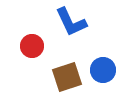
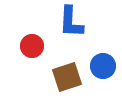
blue L-shape: rotated 28 degrees clockwise
blue circle: moved 4 px up
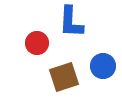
red circle: moved 5 px right, 3 px up
brown square: moved 3 px left
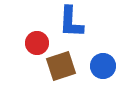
brown square: moved 3 px left, 11 px up
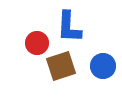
blue L-shape: moved 2 px left, 5 px down
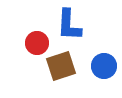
blue L-shape: moved 2 px up
blue circle: moved 1 px right
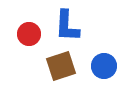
blue L-shape: moved 2 px left, 1 px down
red circle: moved 8 px left, 9 px up
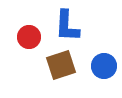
red circle: moved 3 px down
brown square: moved 1 px up
